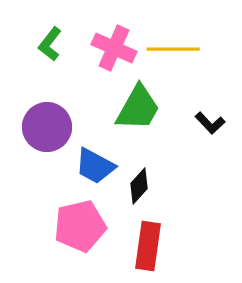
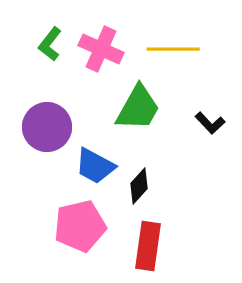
pink cross: moved 13 px left, 1 px down
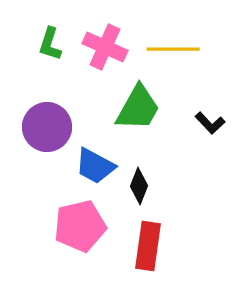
green L-shape: rotated 20 degrees counterclockwise
pink cross: moved 4 px right, 2 px up
black diamond: rotated 21 degrees counterclockwise
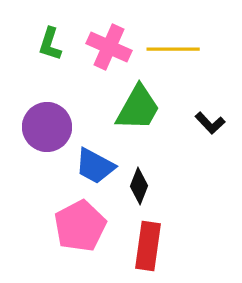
pink cross: moved 4 px right
pink pentagon: rotated 15 degrees counterclockwise
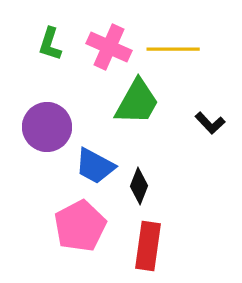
green trapezoid: moved 1 px left, 6 px up
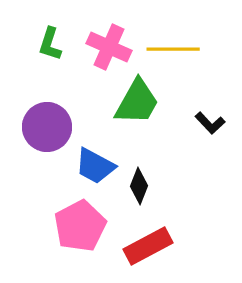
red rectangle: rotated 54 degrees clockwise
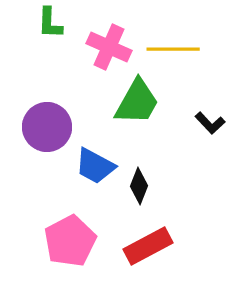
green L-shape: moved 21 px up; rotated 16 degrees counterclockwise
pink pentagon: moved 10 px left, 15 px down
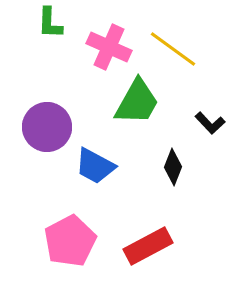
yellow line: rotated 36 degrees clockwise
black diamond: moved 34 px right, 19 px up
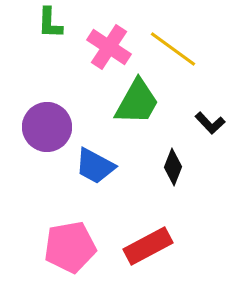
pink cross: rotated 9 degrees clockwise
pink pentagon: moved 6 px down; rotated 18 degrees clockwise
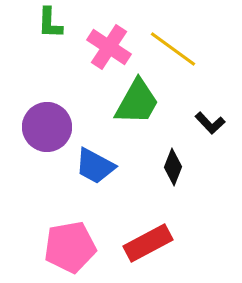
red rectangle: moved 3 px up
